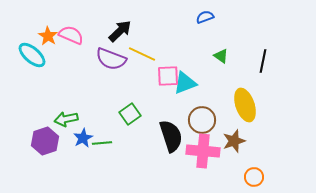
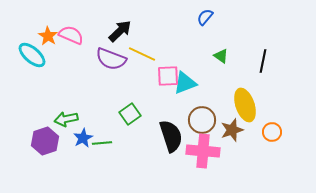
blue semicircle: rotated 30 degrees counterclockwise
brown star: moved 2 px left, 11 px up
orange circle: moved 18 px right, 45 px up
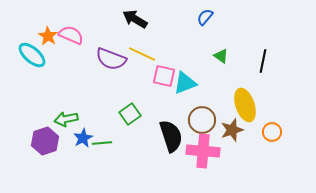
black arrow: moved 15 px right, 12 px up; rotated 105 degrees counterclockwise
pink square: moved 4 px left; rotated 15 degrees clockwise
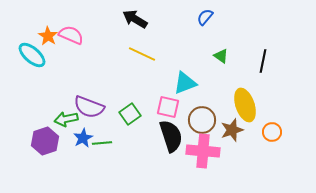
purple semicircle: moved 22 px left, 48 px down
pink square: moved 4 px right, 31 px down
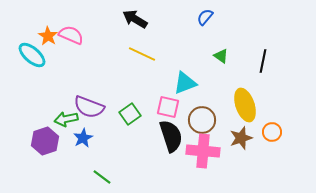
brown star: moved 9 px right, 8 px down
green line: moved 34 px down; rotated 42 degrees clockwise
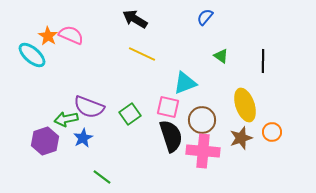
black line: rotated 10 degrees counterclockwise
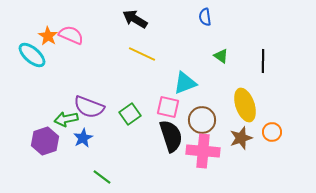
blue semicircle: rotated 48 degrees counterclockwise
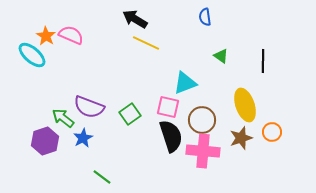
orange star: moved 2 px left
yellow line: moved 4 px right, 11 px up
green arrow: moved 3 px left, 1 px up; rotated 50 degrees clockwise
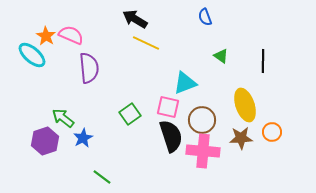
blue semicircle: rotated 12 degrees counterclockwise
purple semicircle: moved 39 px up; rotated 116 degrees counterclockwise
brown star: rotated 15 degrees clockwise
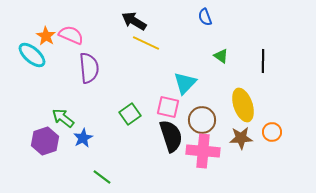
black arrow: moved 1 px left, 2 px down
cyan triangle: rotated 25 degrees counterclockwise
yellow ellipse: moved 2 px left
